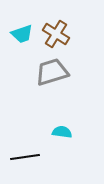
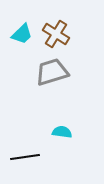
cyan trapezoid: rotated 25 degrees counterclockwise
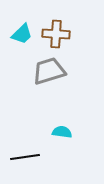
brown cross: rotated 28 degrees counterclockwise
gray trapezoid: moved 3 px left, 1 px up
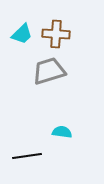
black line: moved 2 px right, 1 px up
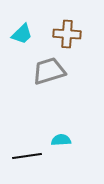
brown cross: moved 11 px right
cyan semicircle: moved 1 px left, 8 px down; rotated 12 degrees counterclockwise
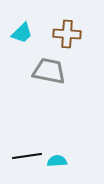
cyan trapezoid: moved 1 px up
gray trapezoid: rotated 28 degrees clockwise
cyan semicircle: moved 4 px left, 21 px down
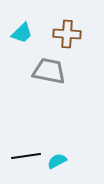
black line: moved 1 px left
cyan semicircle: rotated 24 degrees counterclockwise
